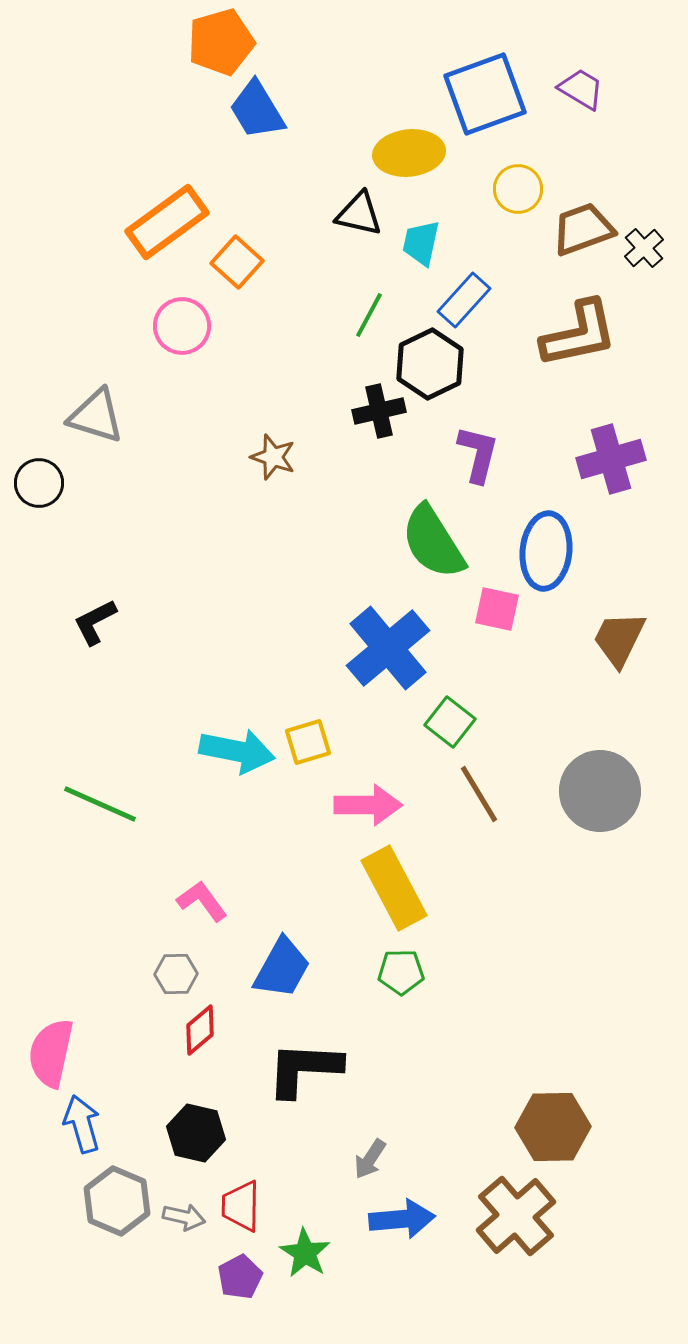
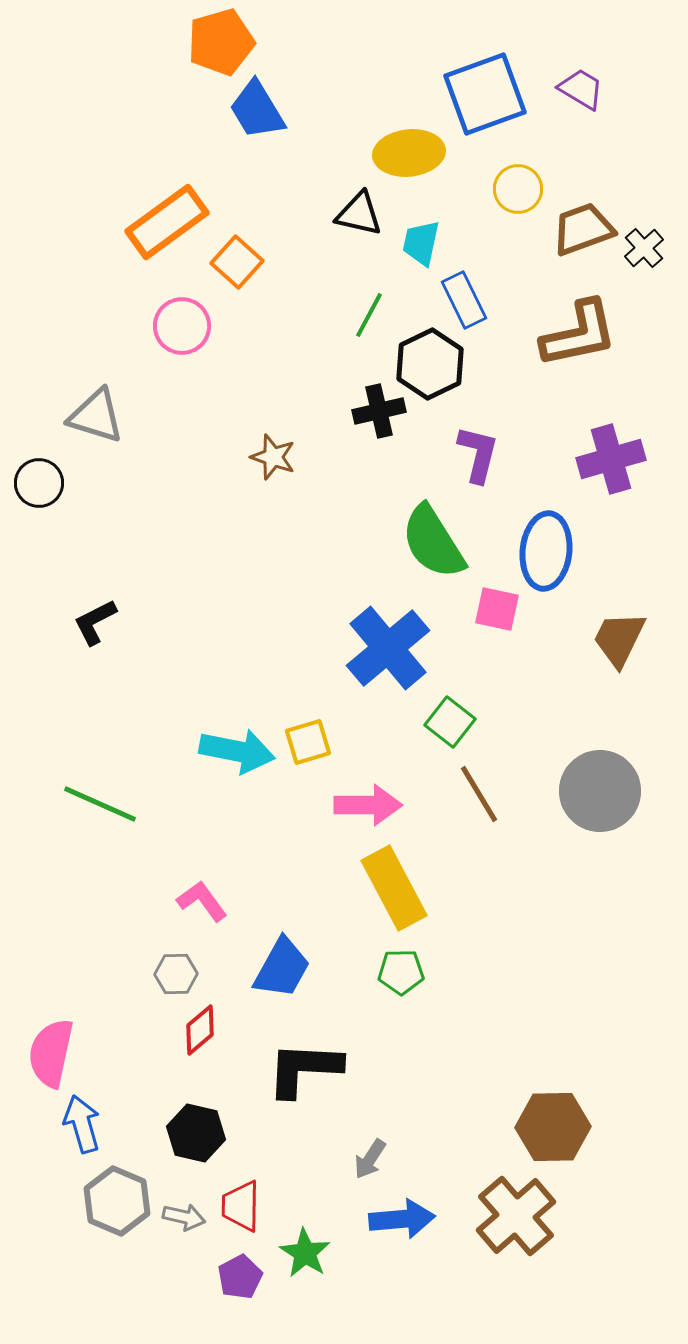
blue rectangle at (464, 300): rotated 68 degrees counterclockwise
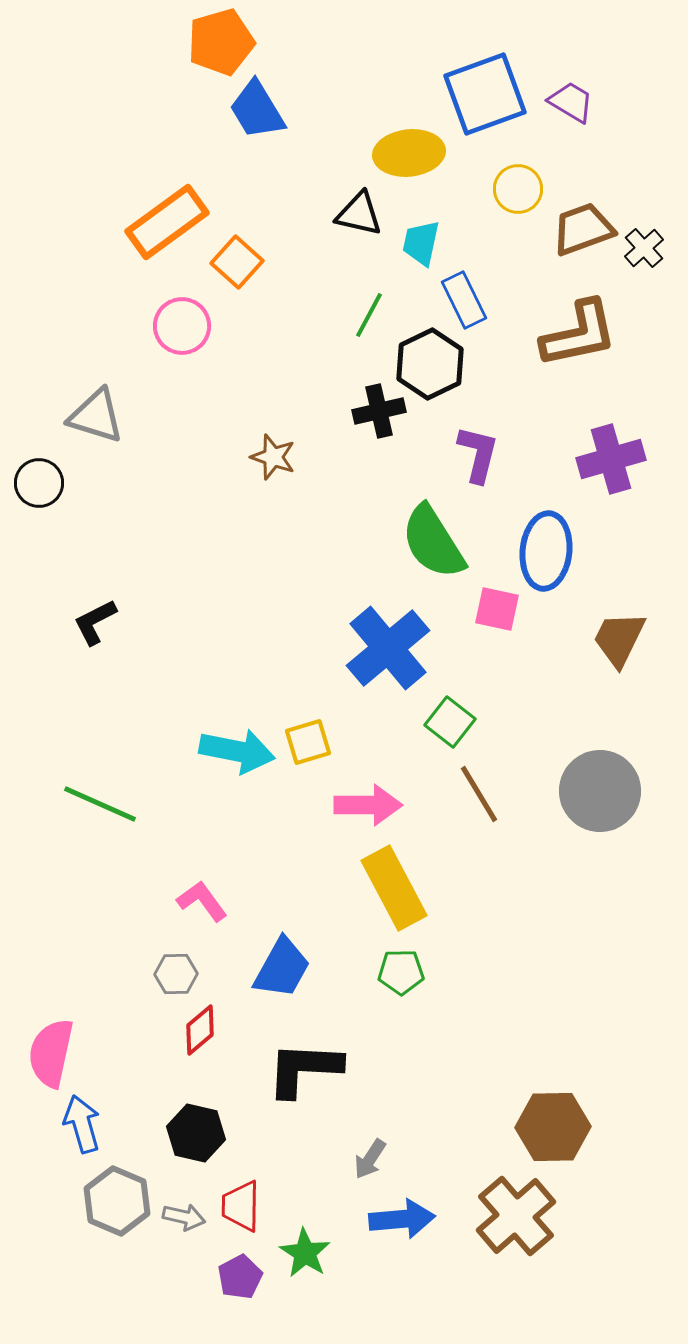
purple trapezoid at (581, 89): moved 10 px left, 13 px down
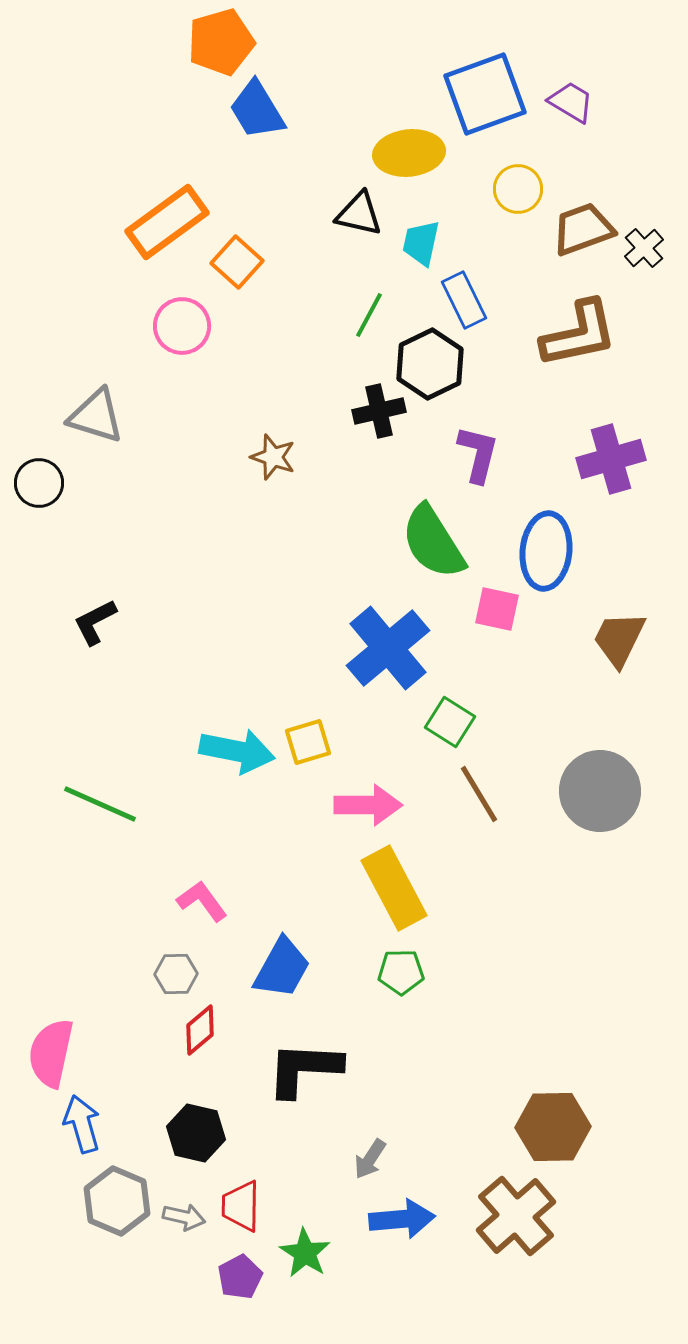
green square at (450, 722): rotated 6 degrees counterclockwise
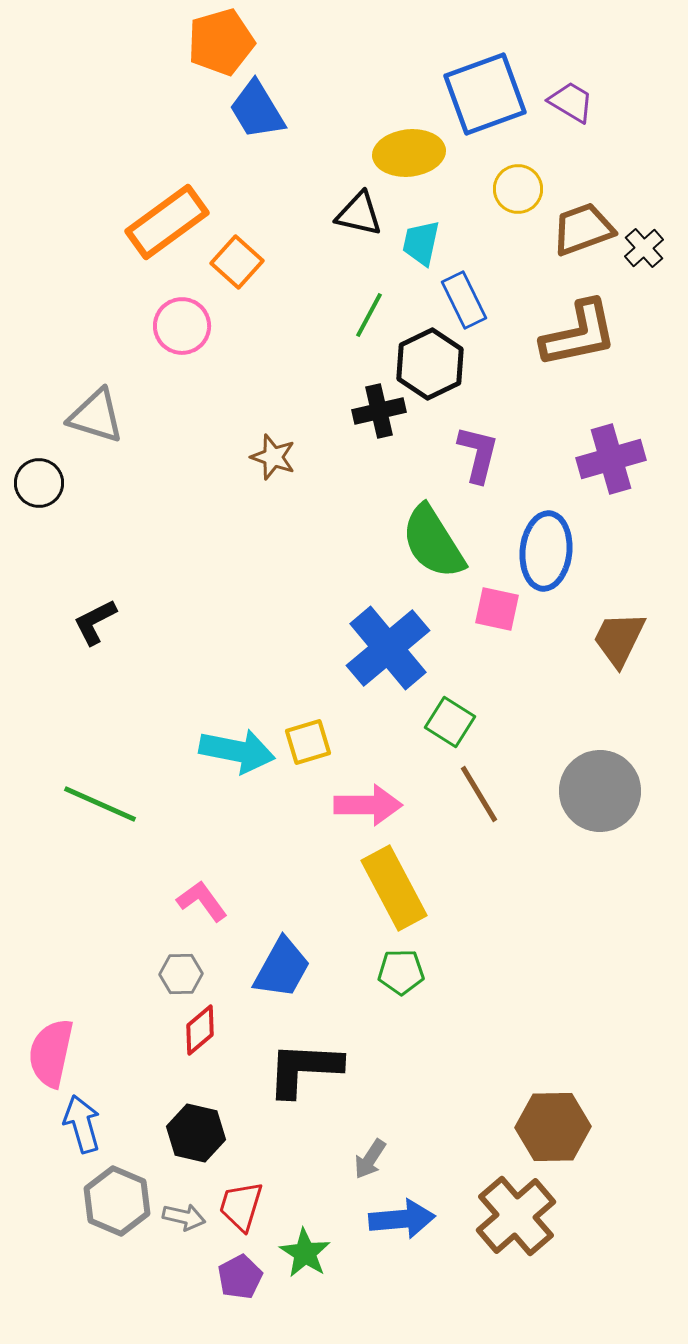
gray hexagon at (176, 974): moved 5 px right
red trapezoid at (241, 1206): rotated 16 degrees clockwise
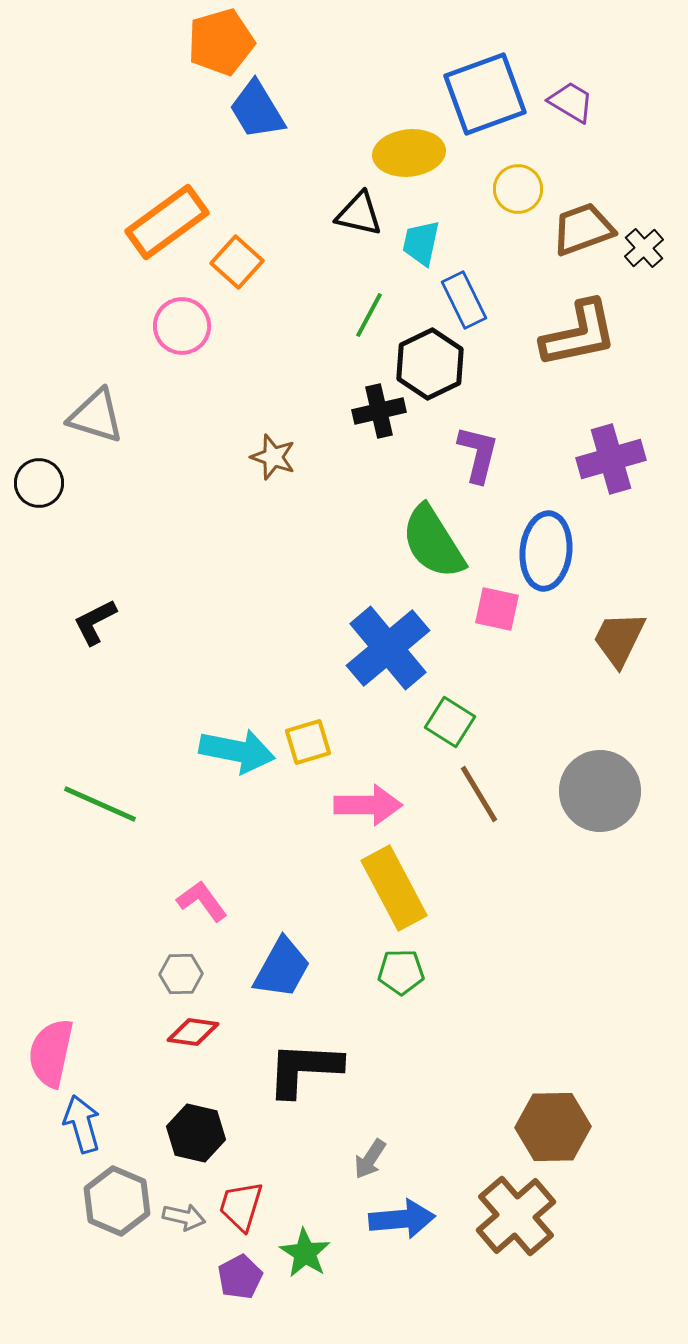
red diamond at (200, 1030): moved 7 px left, 2 px down; rotated 48 degrees clockwise
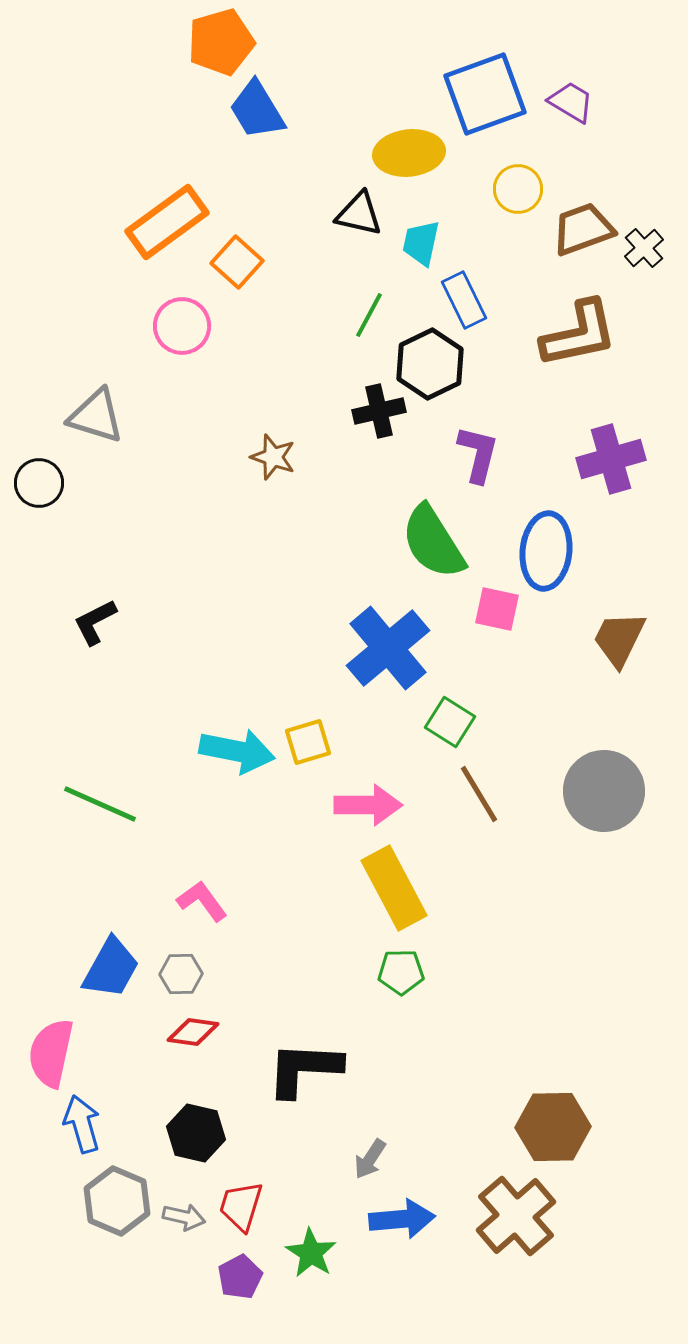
gray circle at (600, 791): moved 4 px right
blue trapezoid at (282, 968): moved 171 px left
green star at (305, 1253): moved 6 px right
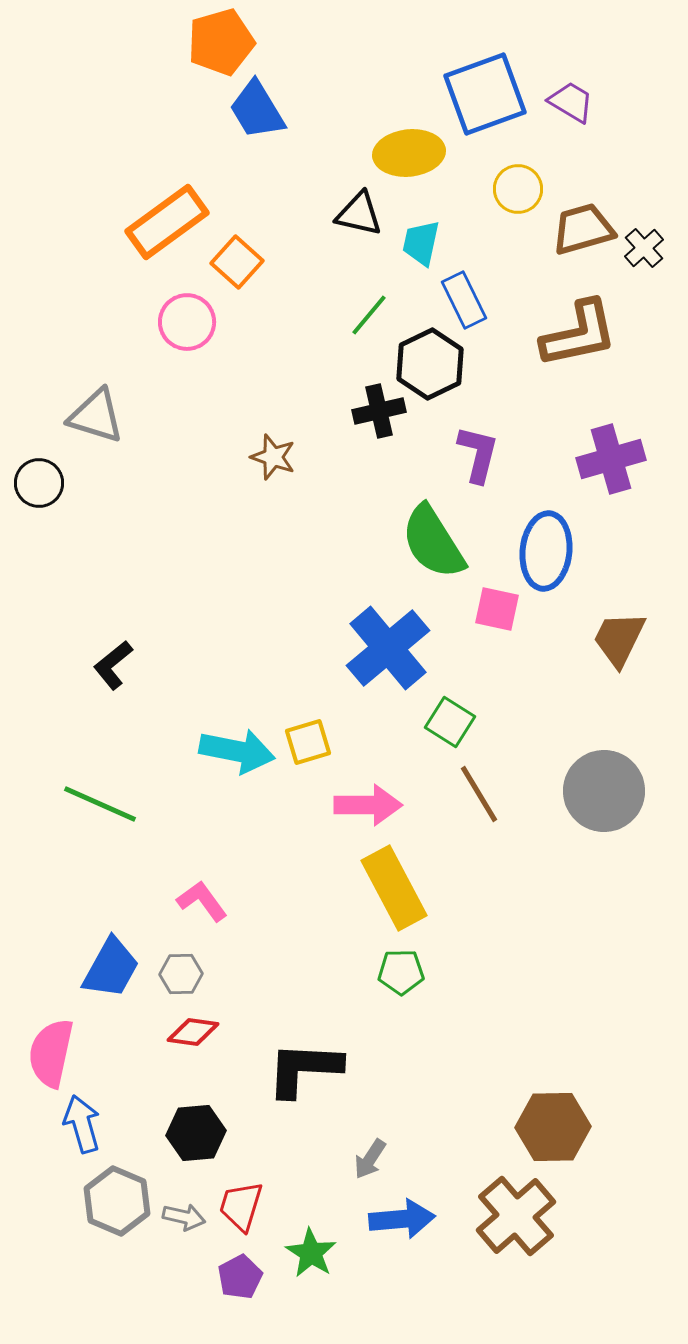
brown trapezoid at (583, 229): rotated 4 degrees clockwise
green line at (369, 315): rotated 12 degrees clockwise
pink circle at (182, 326): moved 5 px right, 4 px up
black L-shape at (95, 622): moved 18 px right, 43 px down; rotated 12 degrees counterclockwise
black hexagon at (196, 1133): rotated 18 degrees counterclockwise
